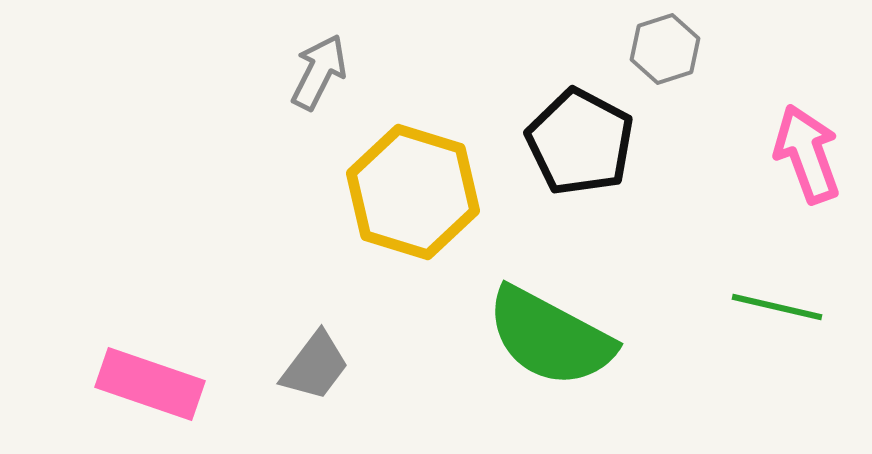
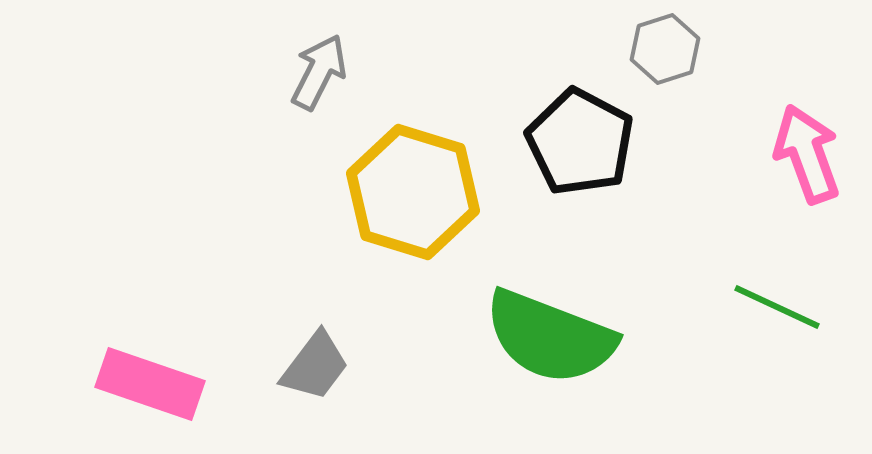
green line: rotated 12 degrees clockwise
green semicircle: rotated 7 degrees counterclockwise
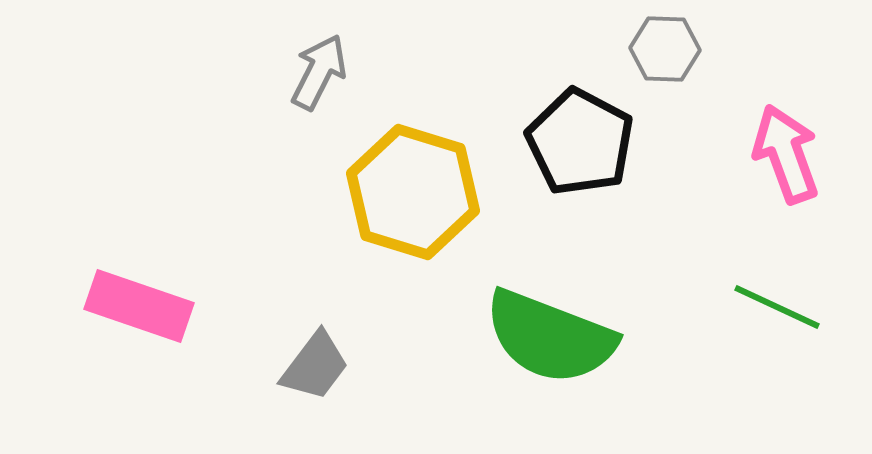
gray hexagon: rotated 20 degrees clockwise
pink arrow: moved 21 px left
pink rectangle: moved 11 px left, 78 px up
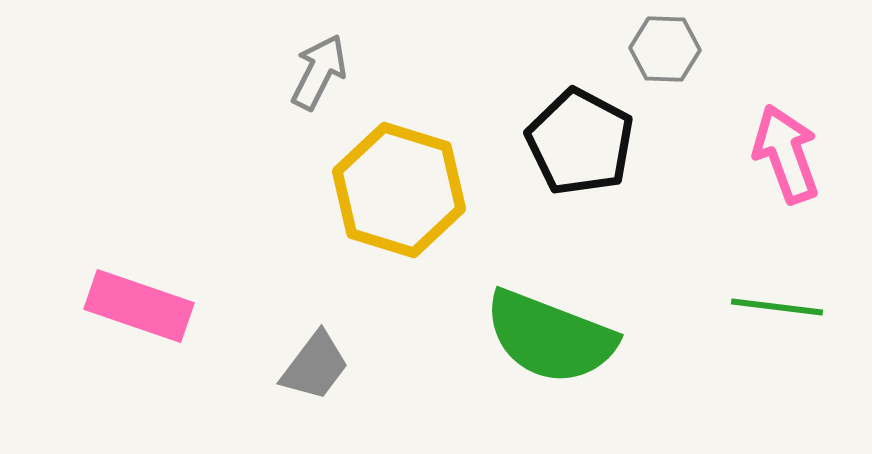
yellow hexagon: moved 14 px left, 2 px up
green line: rotated 18 degrees counterclockwise
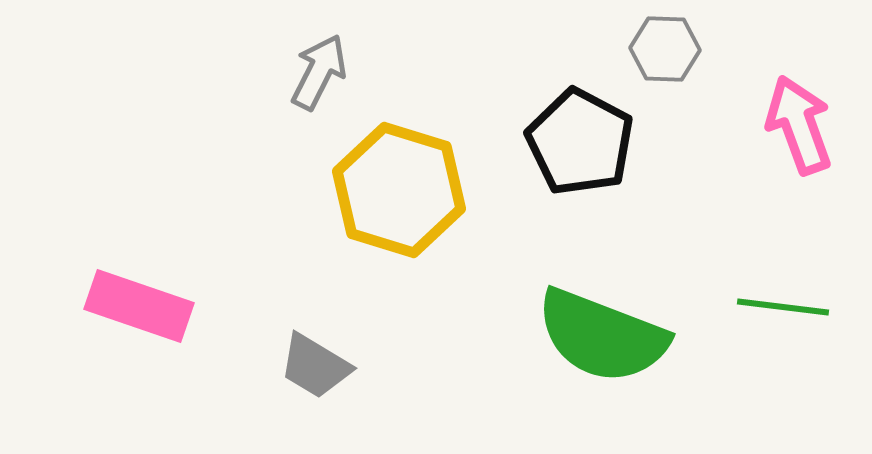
pink arrow: moved 13 px right, 29 px up
green line: moved 6 px right
green semicircle: moved 52 px right, 1 px up
gray trapezoid: rotated 84 degrees clockwise
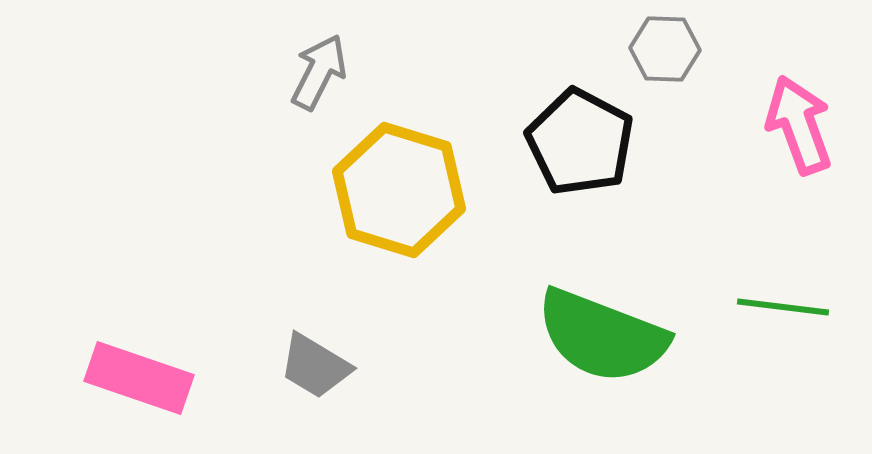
pink rectangle: moved 72 px down
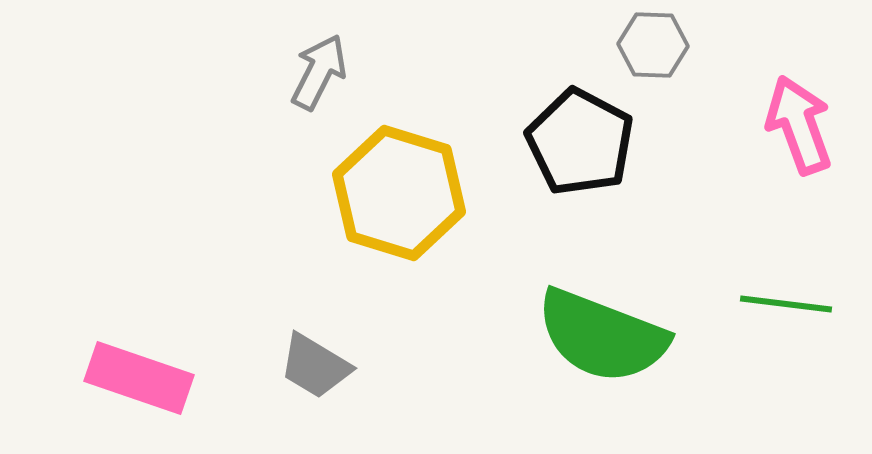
gray hexagon: moved 12 px left, 4 px up
yellow hexagon: moved 3 px down
green line: moved 3 px right, 3 px up
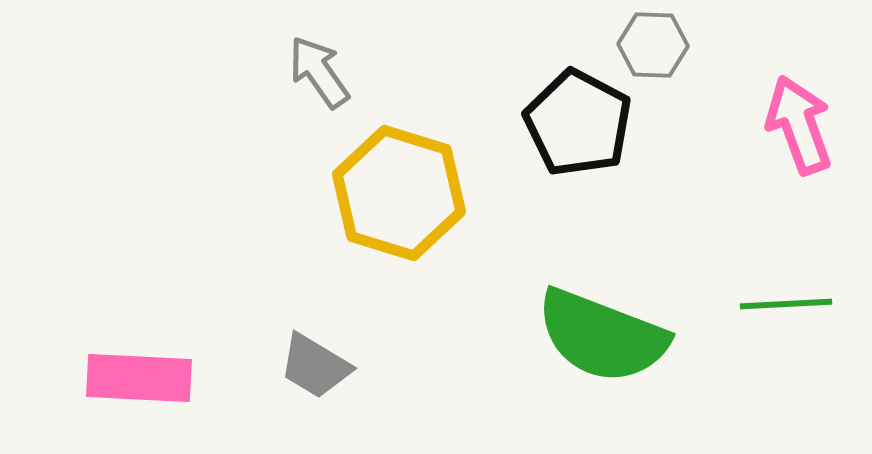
gray arrow: rotated 62 degrees counterclockwise
black pentagon: moved 2 px left, 19 px up
green line: rotated 10 degrees counterclockwise
pink rectangle: rotated 16 degrees counterclockwise
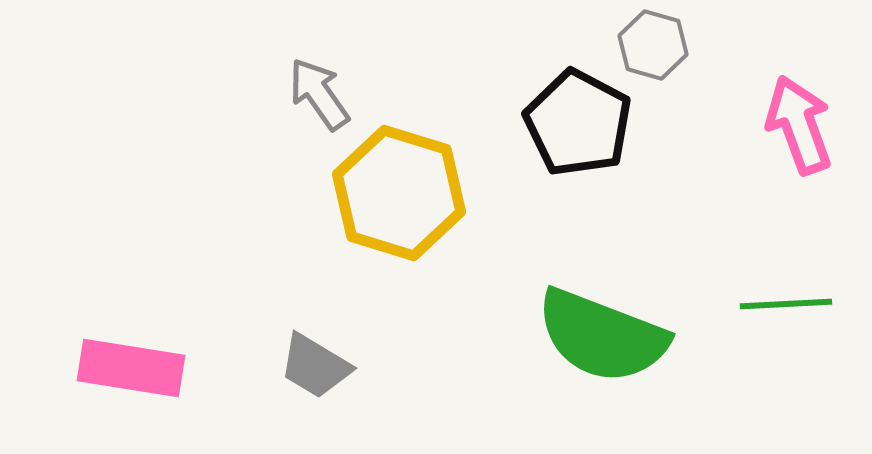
gray hexagon: rotated 14 degrees clockwise
gray arrow: moved 22 px down
pink rectangle: moved 8 px left, 10 px up; rotated 6 degrees clockwise
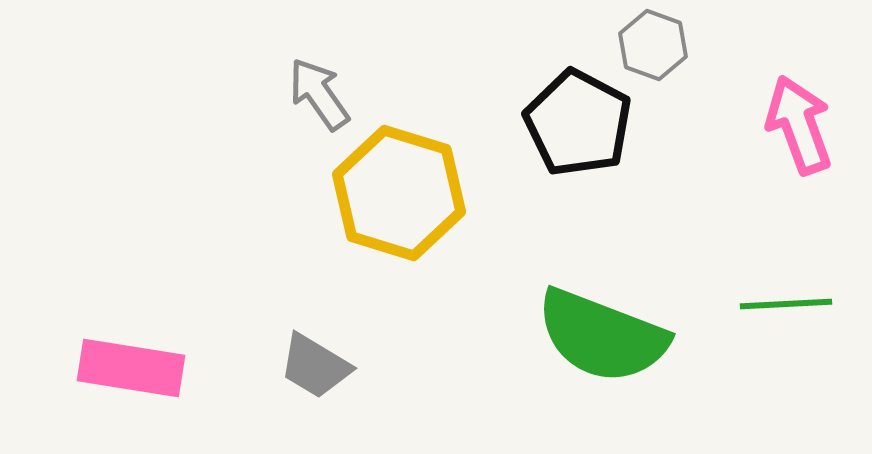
gray hexagon: rotated 4 degrees clockwise
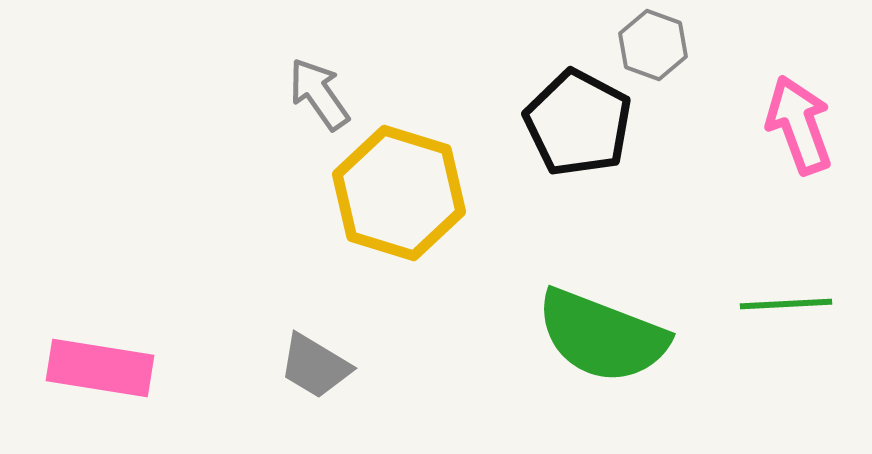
pink rectangle: moved 31 px left
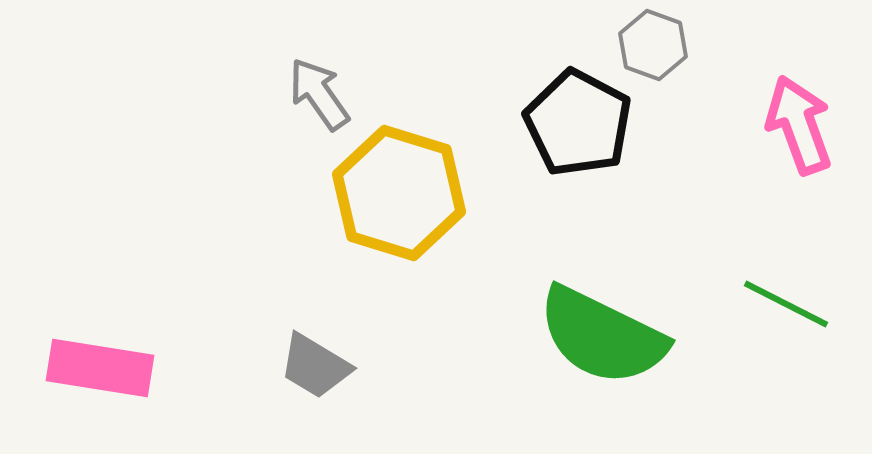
green line: rotated 30 degrees clockwise
green semicircle: rotated 5 degrees clockwise
